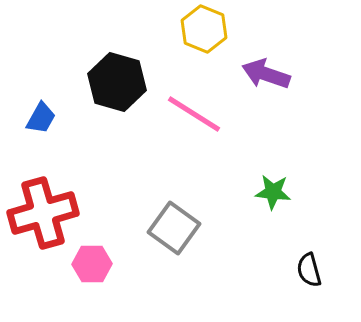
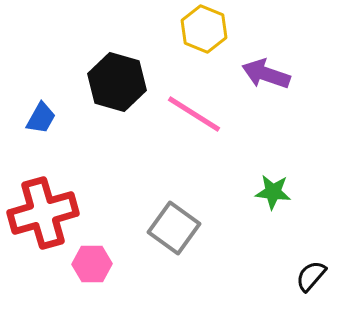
black semicircle: moved 2 px right, 6 px down; rotated 56 degrees clockwise
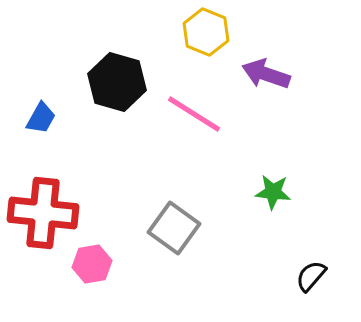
yellow hexagon: moved 2 px right, 3 px down
red cross: rotated 22 degrees clockwise
pink hexagon: rotated 9 degrees counterclockwise
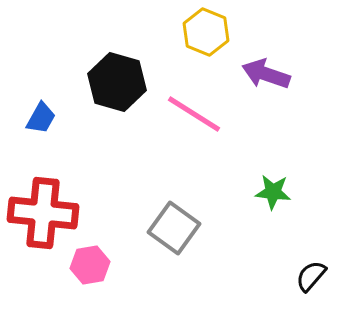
pink hexagon: moved 2 px left, 1 px down
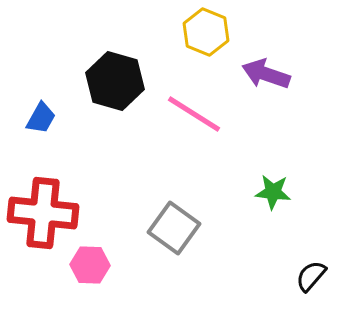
black hexagon: moved 2 px left, 1 px up
pink hexagon: rotated 12 degrees clockwise
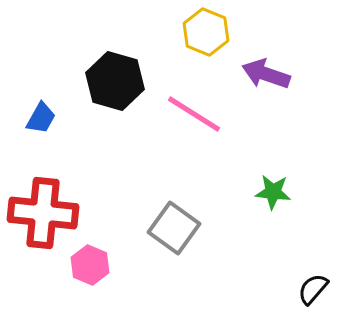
pink hexagon: rotated 21 degrees clockwise
black semicircle: moved 2 px right, 13 px down
